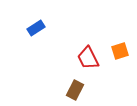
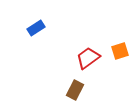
red trapezoid: rotated 80 degrees clockwise
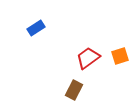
orange square: moved 5 px down
brown rectangle: moved 1 px left
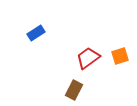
blue rectangle: moved 5 px down
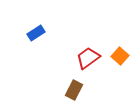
orange square: rotated 30 degrees counterclockwise
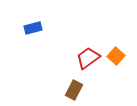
blue rectangle: moved 3 px left, 5 px up; rotated 18 degrees clockwise
orange square: moved 4 px left
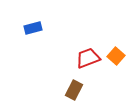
red trapezoid: rotated 15 degrees clockwise
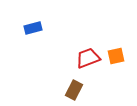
orange square: rotated 36 degrees clockwise
